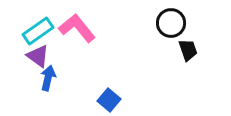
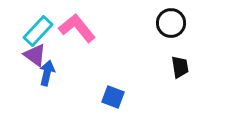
cyan rectangle: rotated 12 degrees counterclockwise
black trapezoid: moved 8 px left, 17 px down; rotated 10 degrees clockwise
purple triangle: moved 3 px left, 1 px up
blue arrow: moved 1 px left, 5 px up
blue square: moved 4 px right, 3 px up; rotated 20 degrees counterclockwise
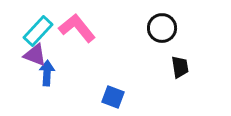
black circle: moved 9 px left, 5 px down
purple triangle: rotated 15 degrees counterclockwise
blue arrow: rotated 10 degrees counterclockwise
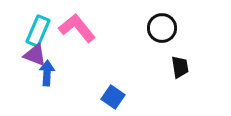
cyan rectangle: rotated 20 degrees counterclockwise
blue square: rotated 15 degrees clockwise
